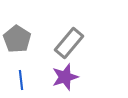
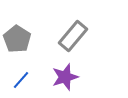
gray rectangle: moved 4 px right, 7 px up
blue line: rotated 48 degrees clockwise
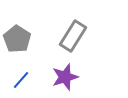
gray rectangle: rotated 8 degrees counterclockwise
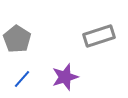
gray rectangle: moved 26 px right; rotated 40 degrees clockwise
blue line: moved 1 px right, 1 px up
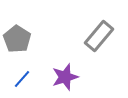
gray rectangle: rotated 32 degrees counterclockwise
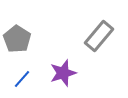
purple star: moved 2 px left, 4 px up
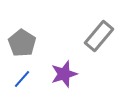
gray pentagon: moved 5 px right, 4 px down
purple star: moved 1 px right, 1 px down
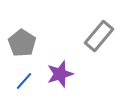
purple star: moved 4 px left
blue line: moved 2 px right, 2 px down
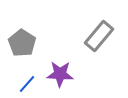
purple star: rotated 20 degrees clockwise
blue line: moved 3 px right, 3 px down
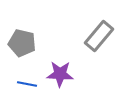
gray pentagon: rotated 20 degrees counterclockwise
blue line: rotated 60 degrees clockwise
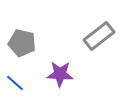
gray rectangle: rotated 12 degrees clockwise
blue line: moved 12 px left, 1 px up; rotated 30 degrees clockwise
